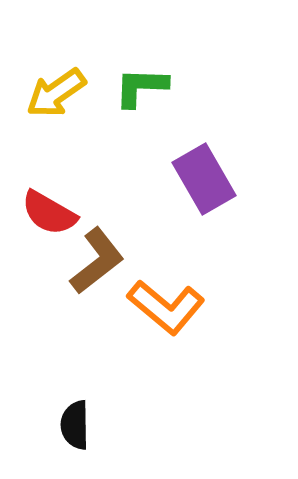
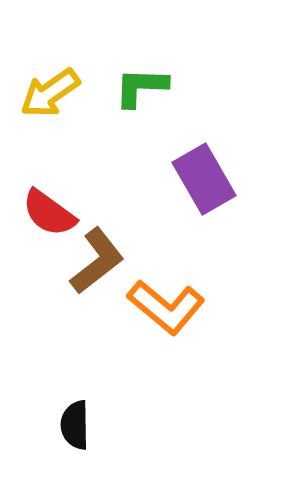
yellow arrow: moved 6 px left
red semicircle: rotated 6 degrees clockwise
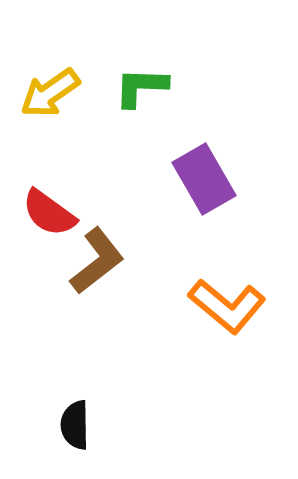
orange L-shape: moved 61 px right, 1 px up
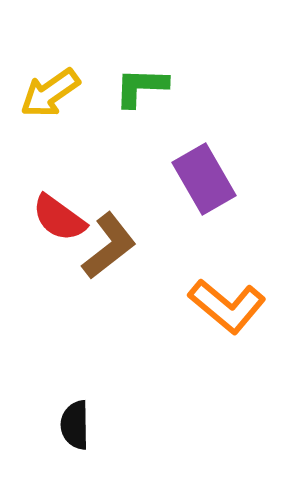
red semicircle: moved 10 px right, 5 px down
brown L-shape: moved 12 px right, 15 px up
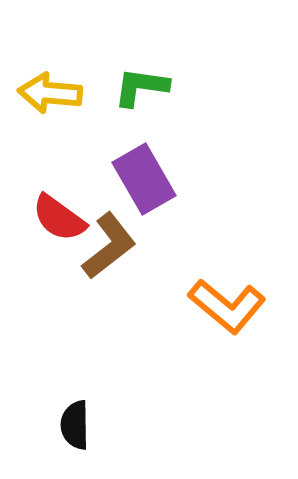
green L-shape: rotated 6 degrees clockwise
yellow arrow: rotated 40 degrees clockwise
purple rectangle: moved 60 px left
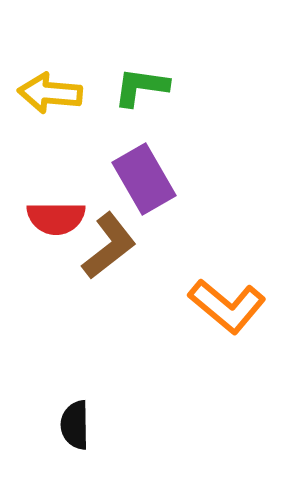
red semicircle: moved 3 px left; rotated 36 degrees counterclockwise
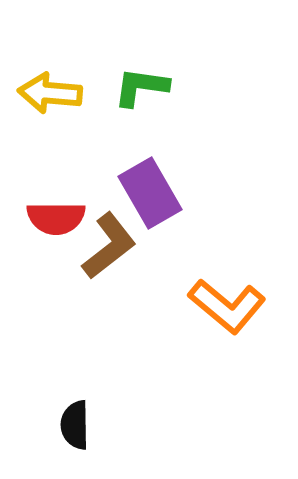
purple rectangle: moved 6 px right, 14 px down
